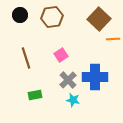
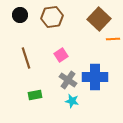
gray cross: rotated 12 degrees counterclockwise
cyan star: moved 1 px left, 1 px down
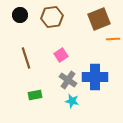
brown square: rotated 25 degrees clockwise
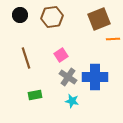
gray cross: moved 3 px up
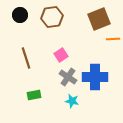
green rectangle: moved 1 px left
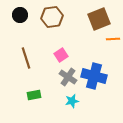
blue cross: moved 1 px left, 1 px up; rotated 15 degrees clockwise
cyan star: rotated 24 degrees counterclockwise
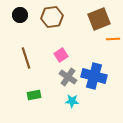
cyan star: rotated 16 degrees clockwise
